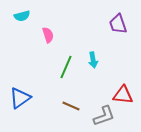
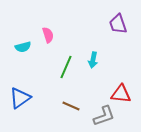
cyan semicircle: moved 1 px right, 31 px down
cyan arrow: rotated 21 degrees clockwise
red triangle: moved 2 px left, 1 px up
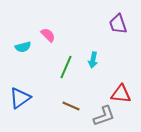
pink semicircle: rotated 28 degrees counterclockwise
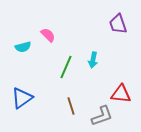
blue triangle: moved 2 px right
brown line: rotated 48 degrees clockwise
gray L-shape: moved 2 px left
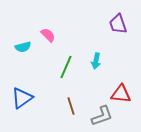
cyan arrow: moved 3 px right, 1 px down
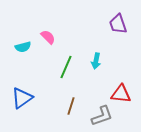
pink semicircle: moved 2 px down
brown line: rotated 36 degrees clockwise
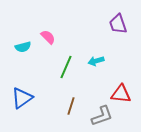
cyan arrow: rotated 63 degrees clockwise
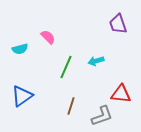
cyan semicircle: moved 3 px left, 2 px down
blue triangle: moved 2 px up
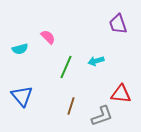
blue triangle: rotated 35 degrees counterclockwise
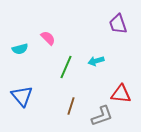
pink semicircle: moved 1 px down
